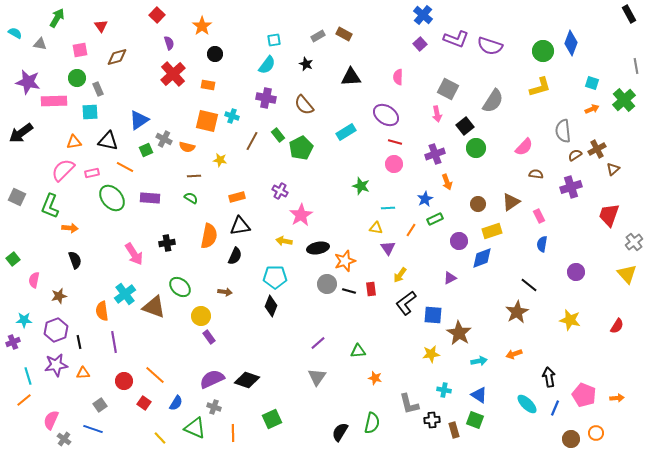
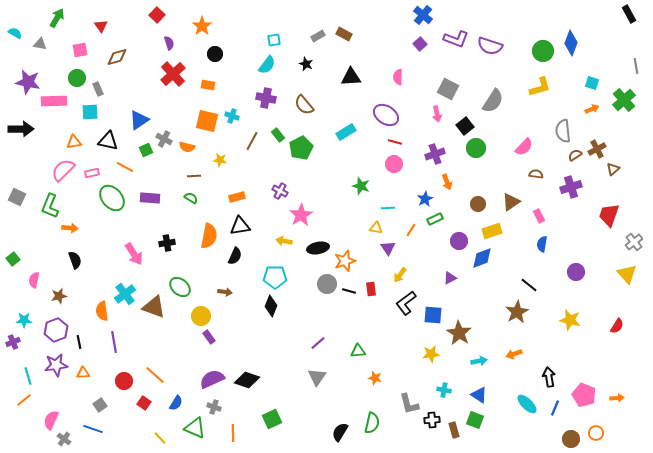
black arrow at (21, 133): moved 4 px up; rotated 145 degrees counterclockwise
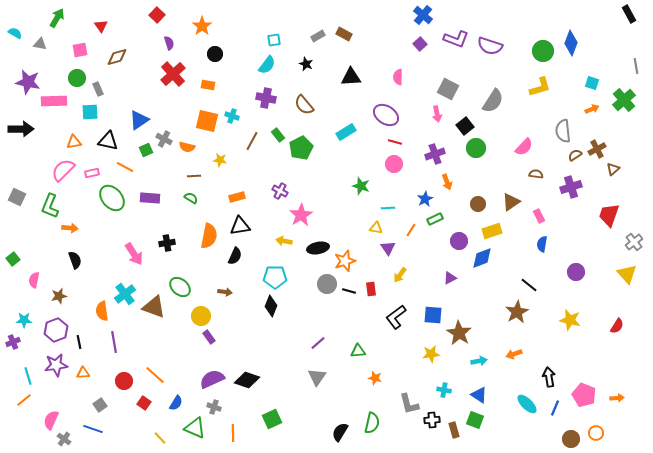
black L-shape at (406, 303): moved 10 px left, 14 px down
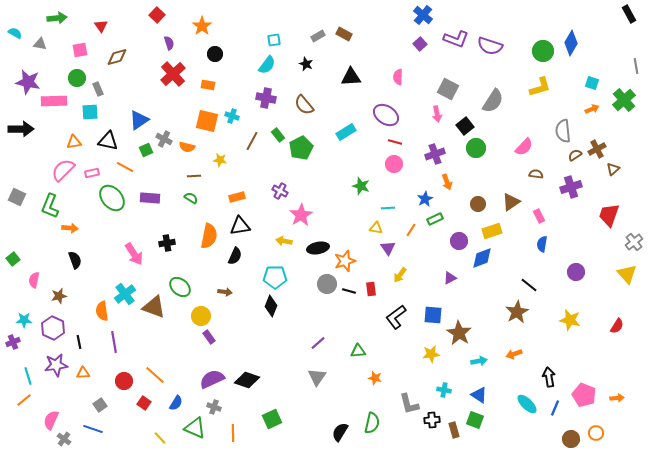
green arrow at (57, 18): rotated 54 degrees clockwise
blue diamond at (571, 43): rotated 10 degrees clockwise
purple hexagon at (56, 330): moved 3 px left, 2 px up; rotated 15 degrees counterclockwise
